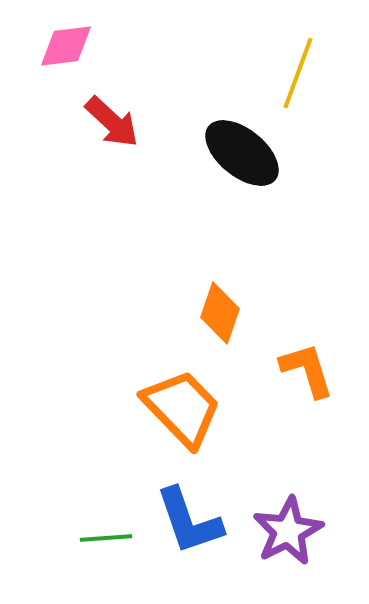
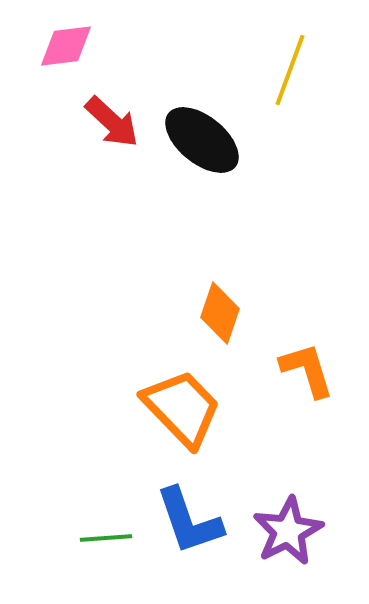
yellow line: moved 8 px left, 3 px up
black ellipse: moved 40 px left, 13 px up
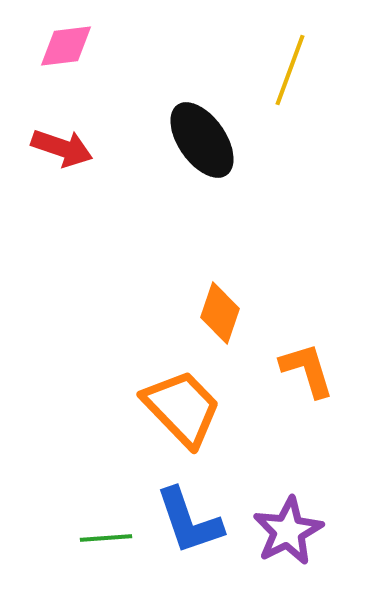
red arrow: moved 50 px left, 26 px down; rotated 24 degrees counterclockwise
black ellipse: rotated 16 degrees clockwise
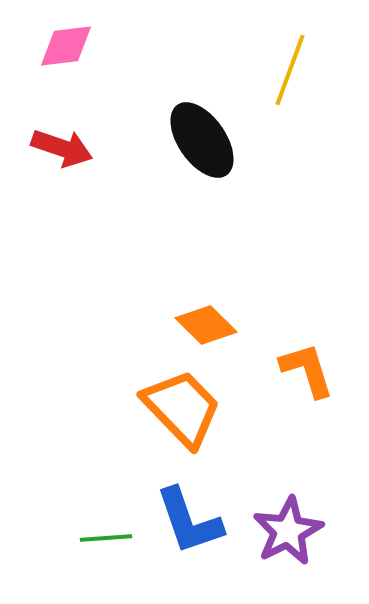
orange diamond: moved 14 px left, 12 px down; rotated 64 degrees counterclockwise
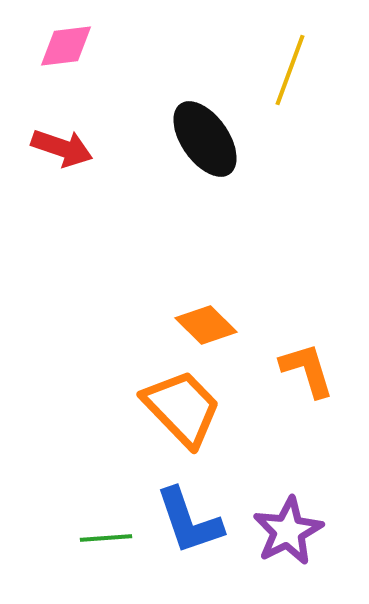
black ellipse: moved 3 px right, 1 px up
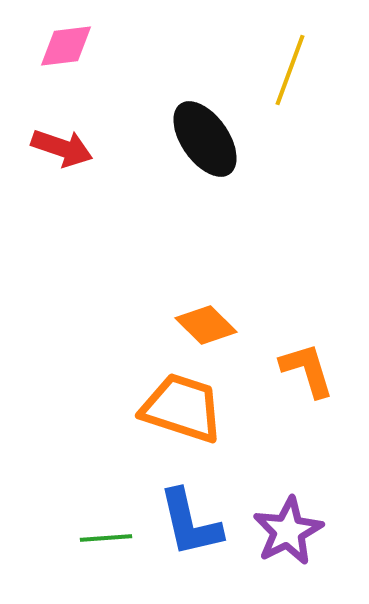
orange trapezoid: rotated 28 degrees counterclockwise
blue L-shape: moved 1 px right, 2 px down; rotated 6 degrees clockwise
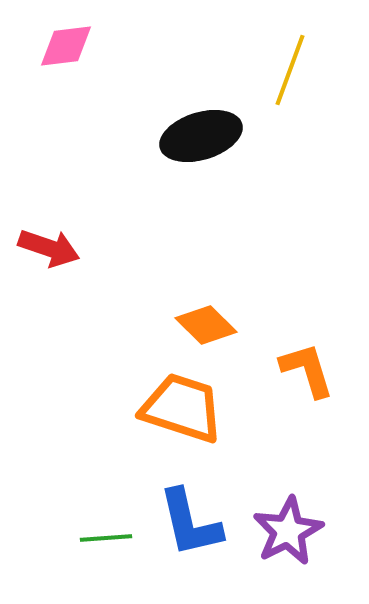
black ellipse: moved 4 px left, 3 px up; rotated 72 degrees counterclockwise
red arrow: moved 13 px left, 100 px down
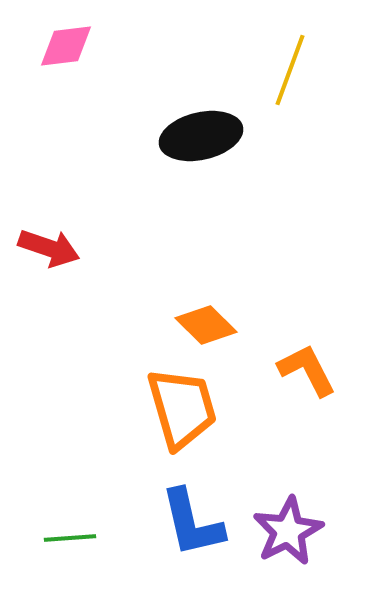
black ellipse: rotated 4 degrees clockwise
orange L-shape: rotated 10 degrees counterclockwise
orange trapezoid: rotated 56 degrees clockwise
blue L-shape: moved 2 px right
green line: moved 36 px left
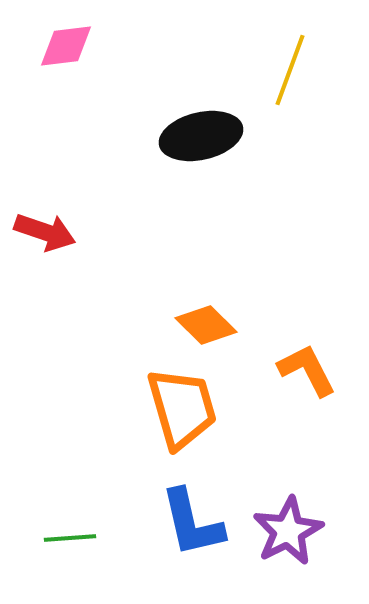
red arrow: moved 4 px left, 16 px up
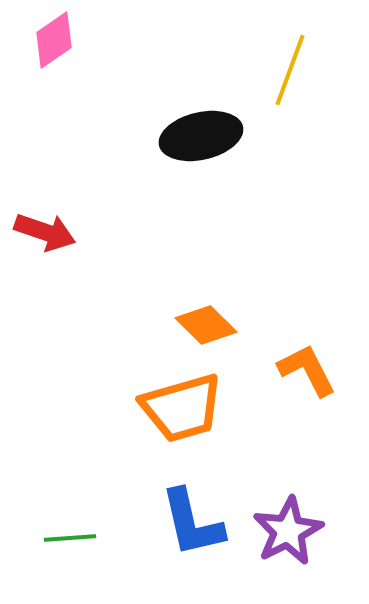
pink diamond: moved 12 px left, 6 px up; rotated 28 degrees counterclockwise
orange trapezoid: rotated 90 degrees clockwise
